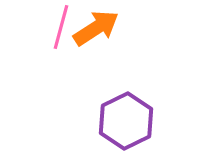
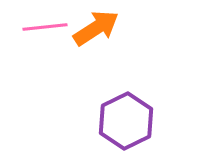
pink line: moved 16 px left; rotated 69 degrees clockwise
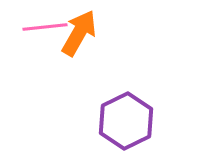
orange arrow: moved 17 px left, 5 px down; rotated 27 degrees counterclockwise
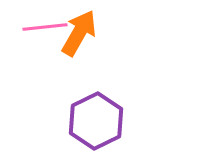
purple hexagon: moved 30 px left
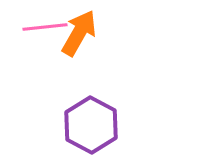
purple hexagon: moved 5 px left, 4 px down; rotated 6 degrees counterclockwise
